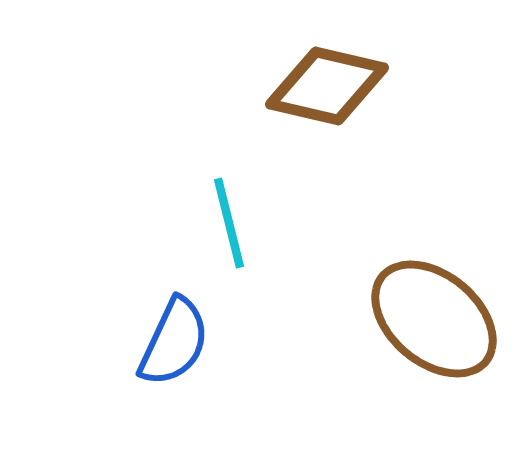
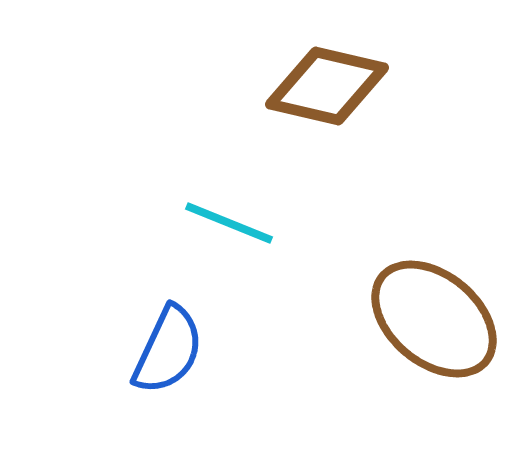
cyan line: rotated 54 degrees counterclockwise
blue semicircle: moved 6 px left, 8 px down
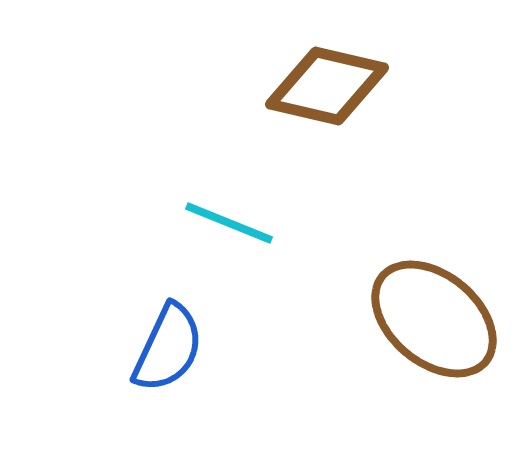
blue semicircle: moved 2 px up
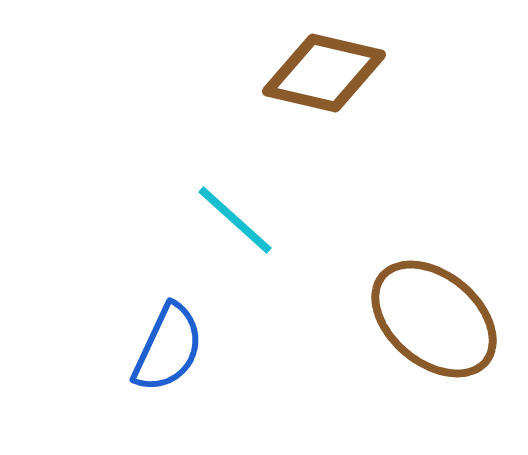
brown diamond: moved 3 px left, 13 px up
cyan line: moved 6 px right, 3 px up; rotated 20 degrees clockwise
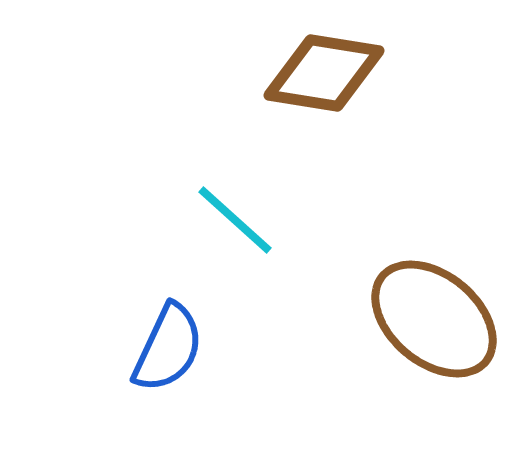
brown diamond: rotated 4 degrees counterclockwise
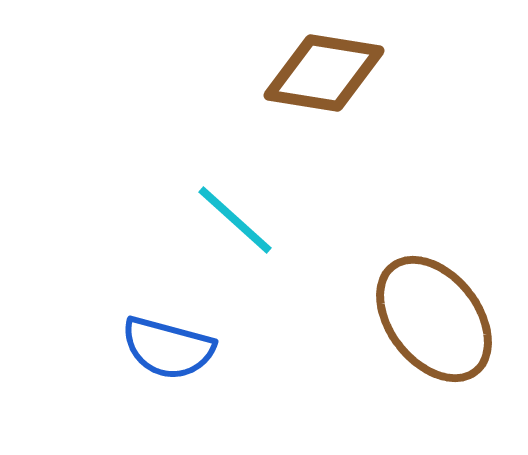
brown ellipse: rotated 12 degrees clockwise
blue semicircle: rotated 80 degrees clockwise
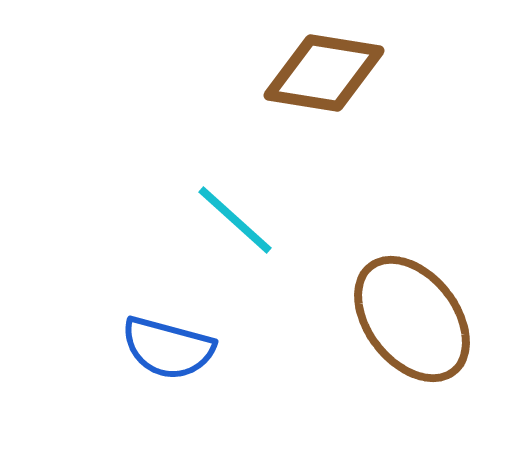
brown ellipse: moved 22 px left
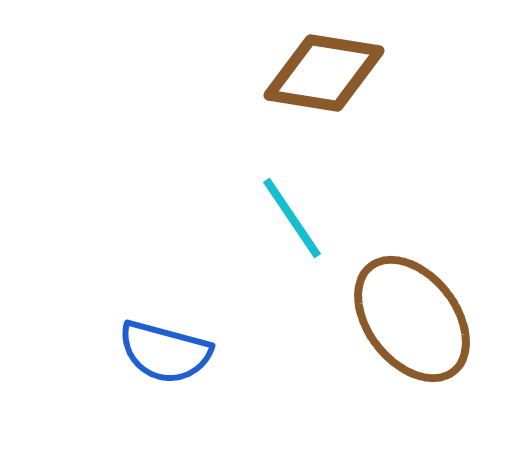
cyan line: moved 57 px right, 2 px up; rotated 14 degrees clockwise
blue semicircle: moved 3 px left, 4 px down
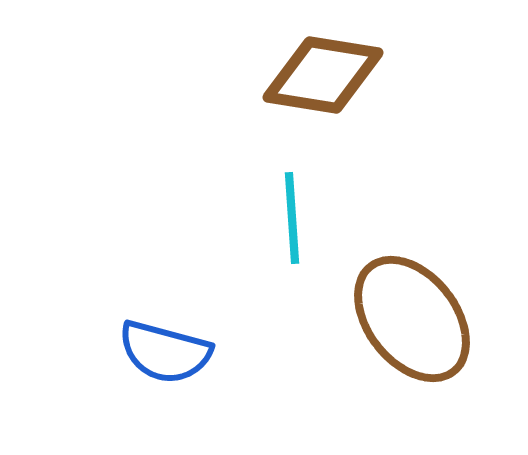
brown diamond: moved 1 px left, 2 px down
cyan line: rotated 30 degrees clockwise
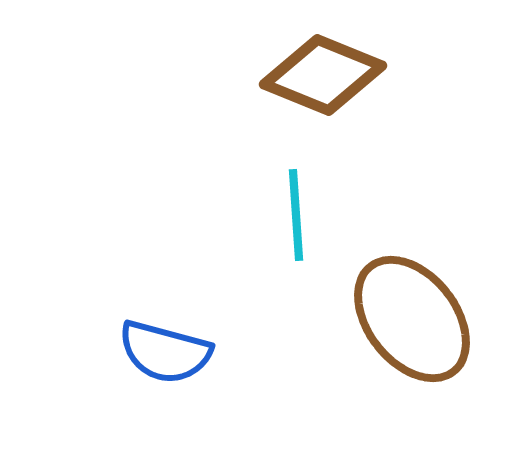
brown diamond: rotated 13 degrees clockwise
cyan line: moved 4 px right, 3 px up
